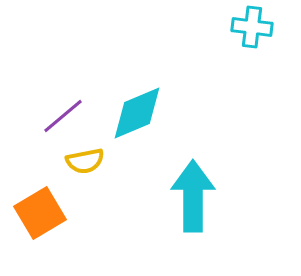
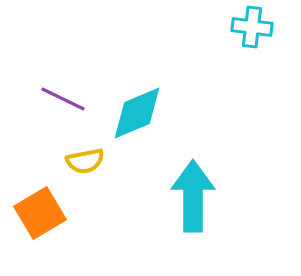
purple line: moved 17 px up; rotated 66 degrees clockwise
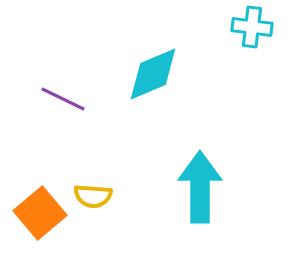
cyan diamond: moved 16 px right, 39 px up
yellow semicircle: moved 8 px right, 35 px down; rotated 15 degrees clockwise
cyan arrow: moved 7 px right, 9 px up
orange square: rotated 9 degrees counterclockwise
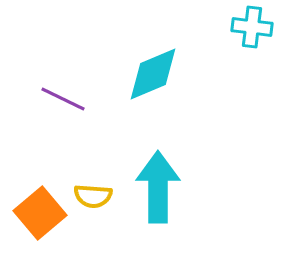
cyan arrow: moved 42 px left
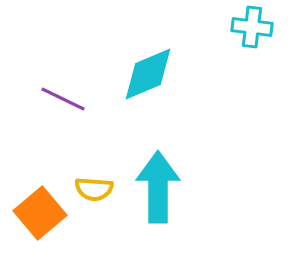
cyan diamond: moved 5 px left
yellow semicircle: moved 1 px right, 7 px up
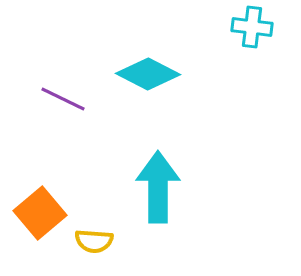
cyan diamond: rotated 50 degrees clockwise
yellow semicircle: moved 52 px down
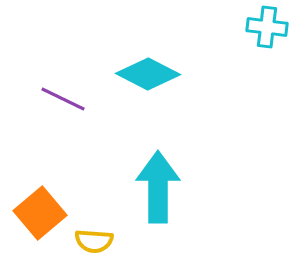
cyan cross: moved 15 px right
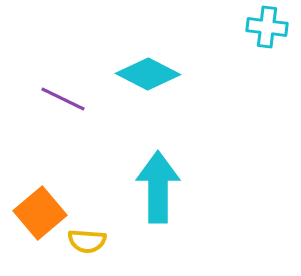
yellow semicircle: moved 7 px left
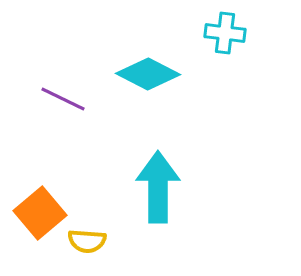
cyan cross: moved 42 px left, 6 px down
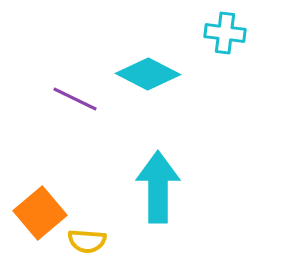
purple line: moved 12 px right
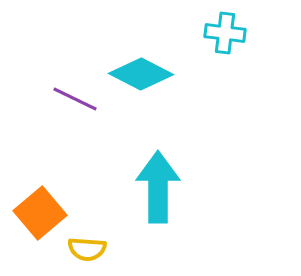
cyan diamond: moved 7 px left
yellow semicircle: moved 8 px down
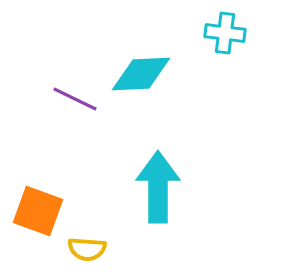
cyan diamond: rotated 30 degrees counterclockwise
orange square: moved 2 px left, 2 px up; rotated 30 degrees counterclockwise
